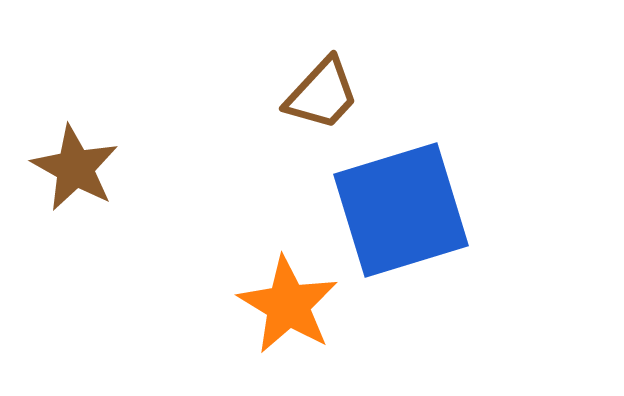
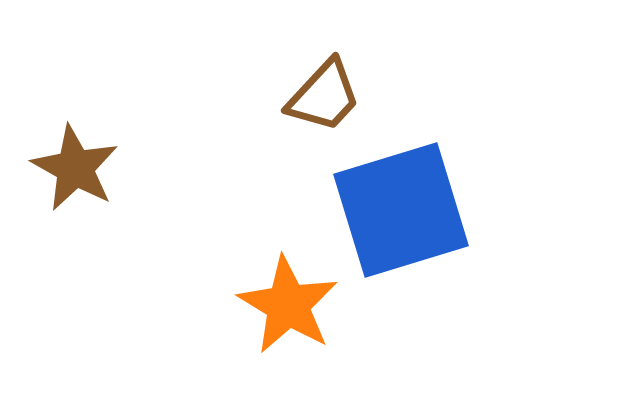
brown trapezoid: moved 2 px right, 2 px down
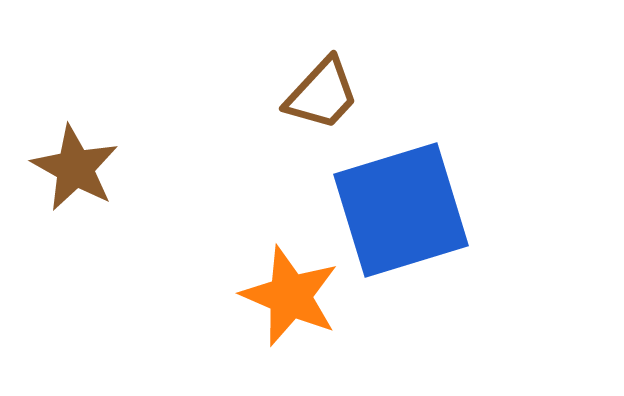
brown trapezoid: moved 2 px left, 2 px up
orange star: moved 2 px right, 9 px up; rotated 8 degrees counterclockwise
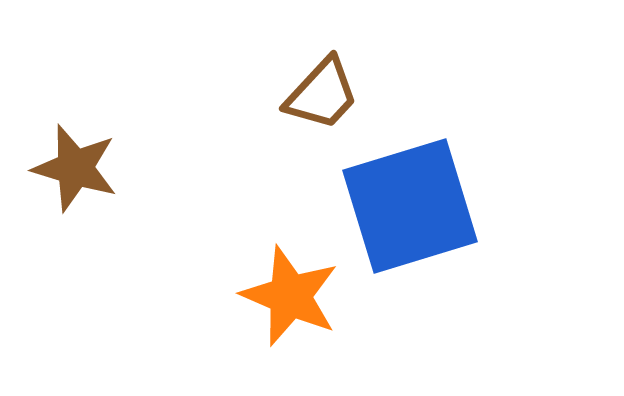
brown star: rotated 12 degrees counterclockwise
blue square: moved 9 px right, 4 px up
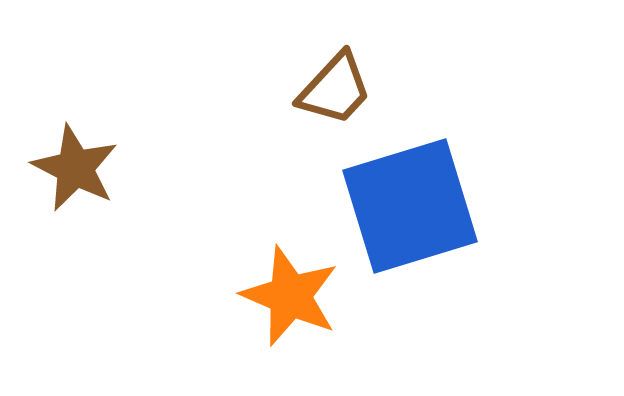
brown trapezoid: moved 13 px right, 5 px up
brown star: rotated 10 degrees clockwise
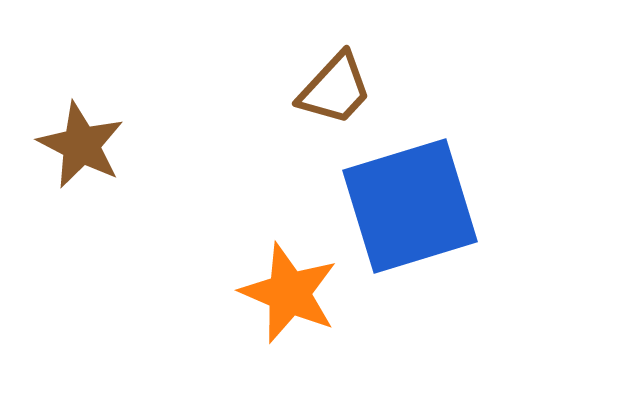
brown star: moved 6 px right, 23 px up
orange star: moved 1 px left, 3 px up
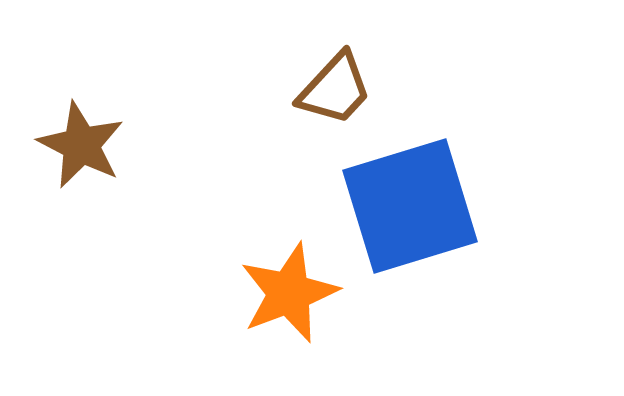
orange star: rotated 28 degrees clockwise
